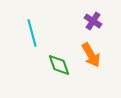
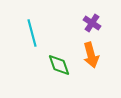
purple cross: moved 1 px left, 2 px down
orange arrow: rotated 15 degrees clockwise
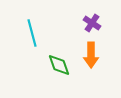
orange arrow: rotated 15 degrees clockwise
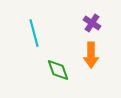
cyan line: moved 2 px right
green diamond: moved 1 px left, 5 px down
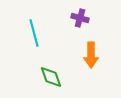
purple cross: moved 12 px left, 5 px up; rotated 18 degrees counterclockwise
green diamond: moved 7 px left, 7 px down
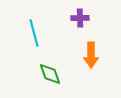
purple cross: rotated 18 degrees counterclockwise
green diamond: moved 1 px left, 3 px up
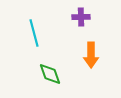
purple cross: moved 1 px right, 1 px up
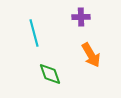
orange arrow: rotated 30 degrees counterclockwise
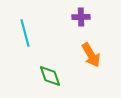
cyan line: moved 9 px left
green diamond: moved 2 px down
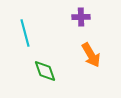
green diamond: moved 5 px left, 5 px up
